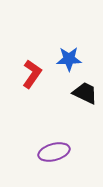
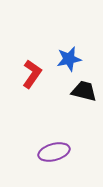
blue star: rotated 10 degrees counterclockwise
black trapezoid: moved 1 px left, 2 px up; rotated 12 degrees counterclockwise
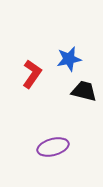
purple ellipse: moved 1 px left, 5 px up
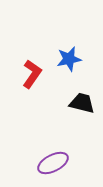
black trapezoid: moved 2 px left, 12 px down
purple ellipse: moved 16 px down; rotated 12 degrees counterclockwise
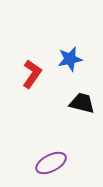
blue star: moved 1 px right
purple ellipse: moved 2 px left
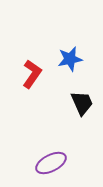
black trapezoid: rotated 52 degrees clockwise
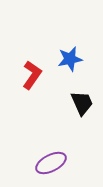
red L-shape: moved 1 px down
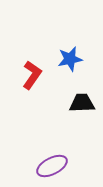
black trapezoid: rotated 68 degrees counterclockwise
purple ellipse: moved 1 px right, 3 px down
